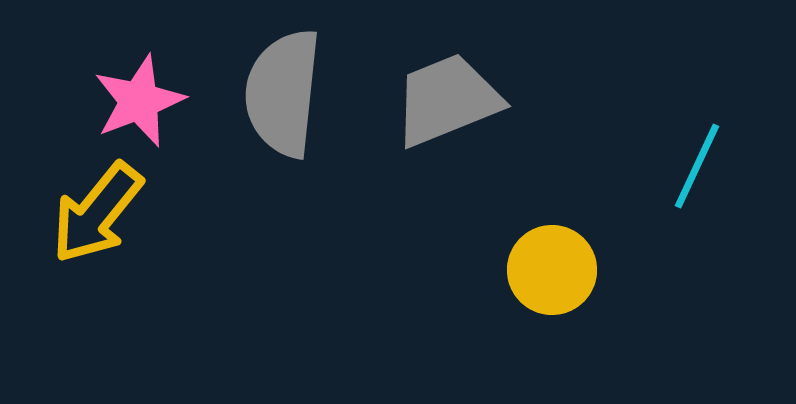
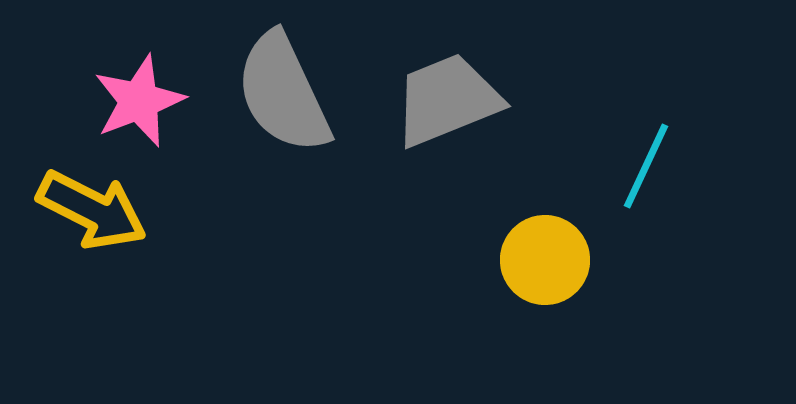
gray semicircle: rotated 31 degrees counterclockwise
cyan line: moved 51 px left
yellow arrow: moved 5 px left, 3 px up; rotated 102 degrees counterclockwise
yellow circle: moved 7 px left, 10 px up
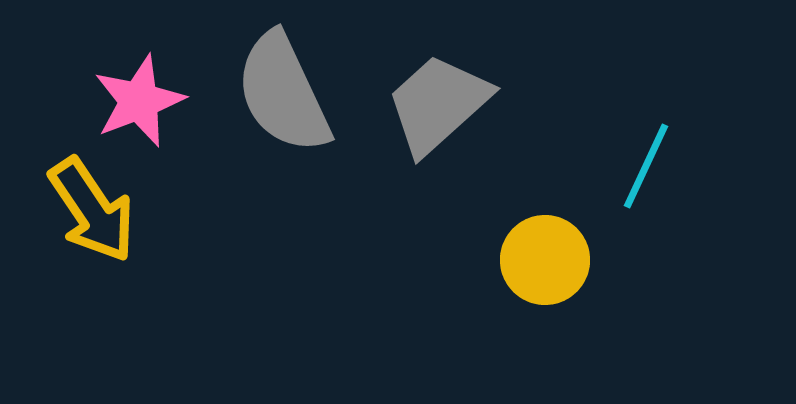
gray trapezoid: moved 9 px left, 4 px down; rotated 20 degrees counterclockwise
yellow arrow: rotated 29 degrees clockwise
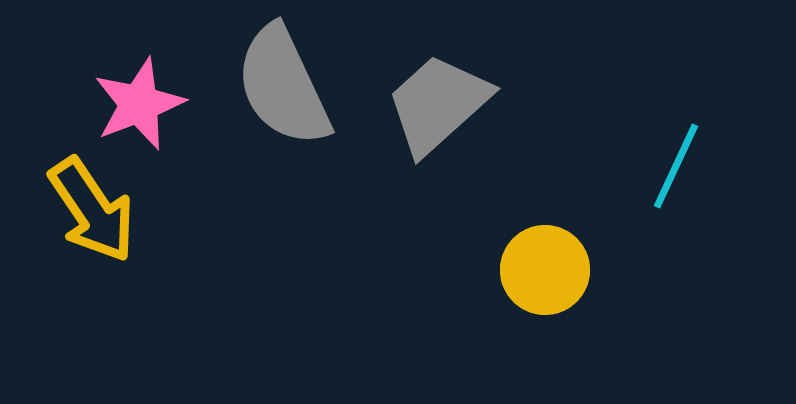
gray semicircle: moved 7 px up
pink star: moved 3 px down
cyan line: moved 30 px right
yellow circle: moved 10 px down
